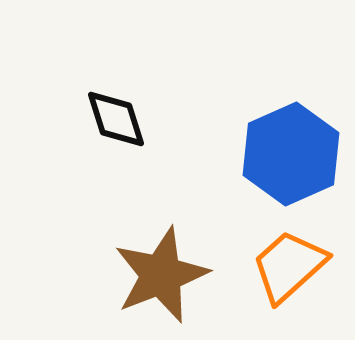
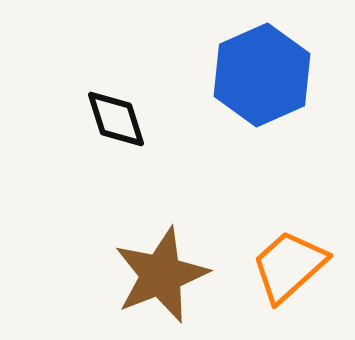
blue hexagon: moved 29 px left, 79 px up
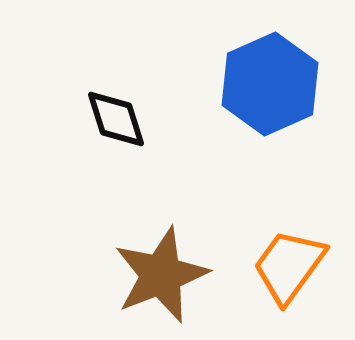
blue hexagon: moved 8 px right, 9 px down
orange trapezoid: rotated 12 degrees counterclockwise
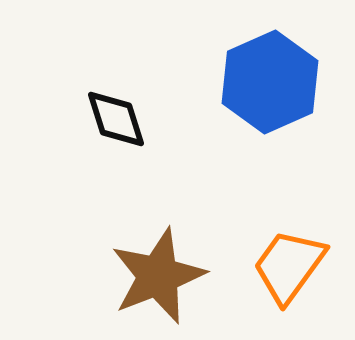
blue hexagon: moved 2 px up
brown star: moved 3 px left, 1 px down
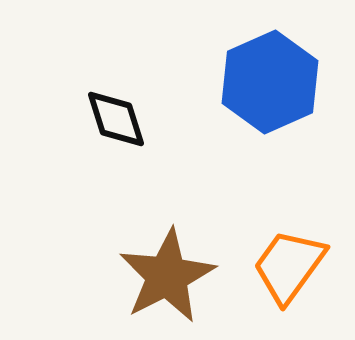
brown star: moved 9 px right; rotated 6 degrees counterclockwise
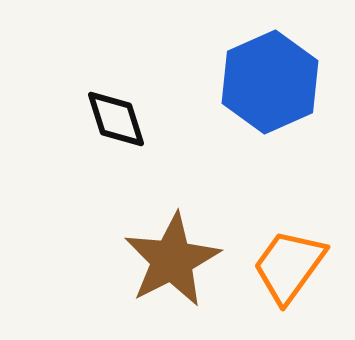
brown star: moved 5 px right, 16 px up
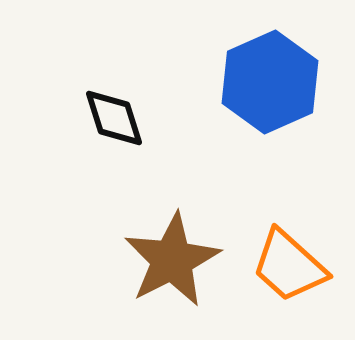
black diamond: moved 2 px left, 1 px up
orange trapezoid: rotated 84 degrees counterclockwise
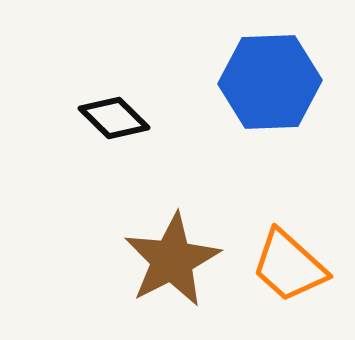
blue hexagon: rotated 22 degrees clockwise
black diamond: rotated 28 degrees counterclockwise
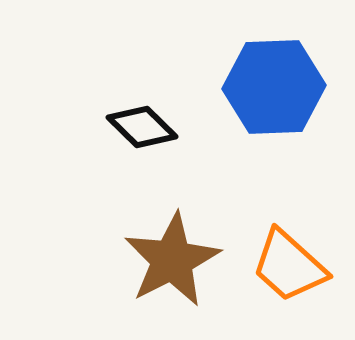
blue hexagon: moved 4 px right, 5 px down
black diamond: moved 28 px right, 9 px down
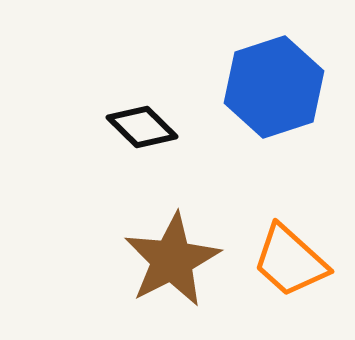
blue hexagon: rotated 16 degrees counterclockwise
orange trapezoid: moved 1 px right, 5 px up
